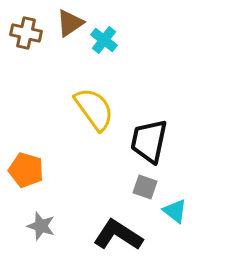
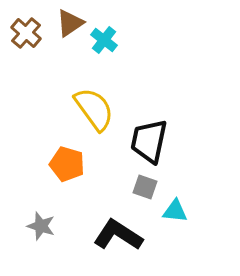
brown cross: rotated 28 degrees clockwise
orange pentagon: moved 41 px right, 6 px up
cyan triangle: rotated 32 degrees counterclockwise
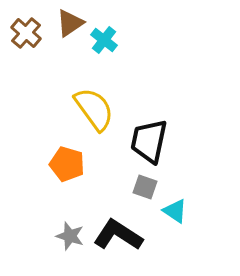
cyan triangle: rotated 28 degrees clockwise
gray star: moved 29 px right, 10 px down
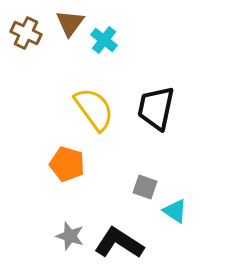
brown triangle: rotated 20 degrees counterclockwise
brown cross: rotated 16 degrees counterclockwise
black trapezoid: moved 7 px right, 33 px up
black L-shape: moved 1 px right, 8 px down
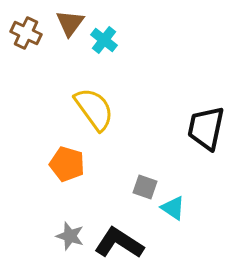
black trapezoid: moved 50 px right, 20 px down
cyan triangle: moved 2 px left, 3 px up
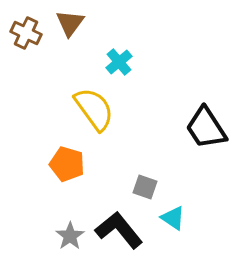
cyan cross: moved 15 px right, 22 px down; rotated 12 degrees clockwise
black trapezoid: rotated 45 degrees counterclockwise
cyan triangle: moved 10 px down
gray star: rotated 20 degrees clockwise
black L-shape: moved 13 px up; rotated 18 degrees clockwise
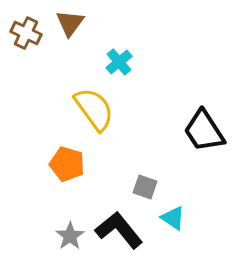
black trapezoid: moved 2 px left, 3 px down
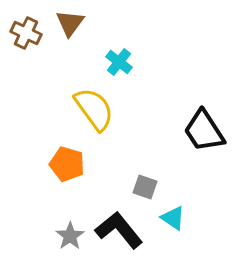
cyan cross: rotated 12 degrees counterclockwise
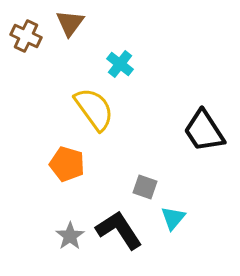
brown cross: moved 3 px down
cyan cross: moved 1 px right, 2 px down
cyan triangle: rotated 36 degrees clockwise
black L-shape: rotated 6 degrees clockwise
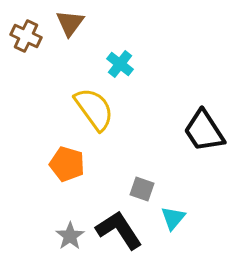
gray square: moved 3 px left, 2 px down
